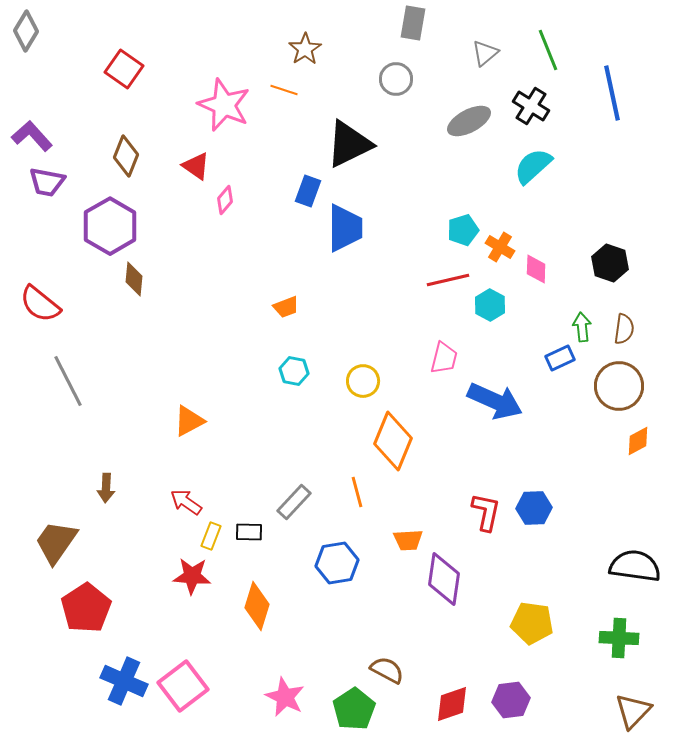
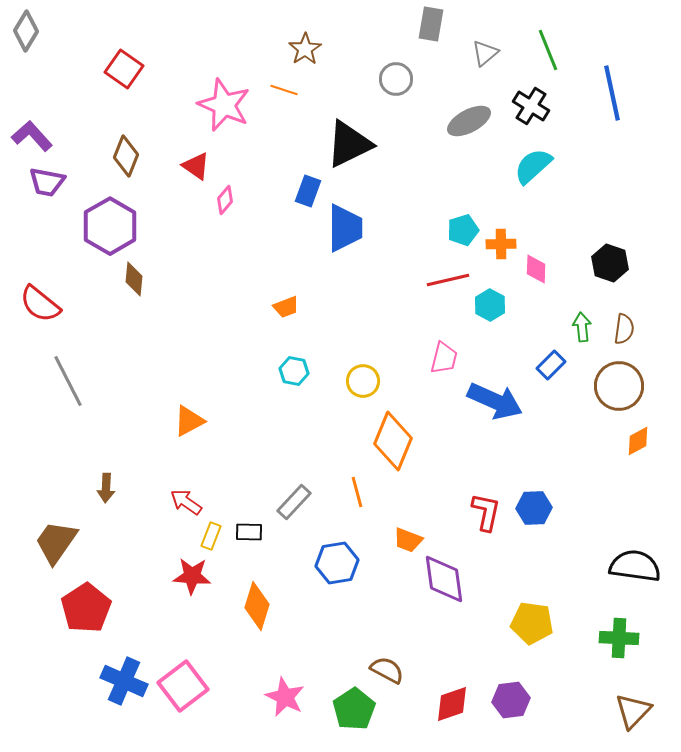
gray rectangle at (413, 23): moved 18 px right, 1 px down
orange cross at (500, 247): moved 1 px right, 3 px up; rotated 32 degrees counterclockwise
blue rectangle at (560, 358): moved 9 px left, 7 px down; rotated 20 degrees counterclockwise
orange trapezoid at (408, 540): rotated 24 degrees clockwise
purple diamond at (444, 579): rotated 16 degrees counterclockwise
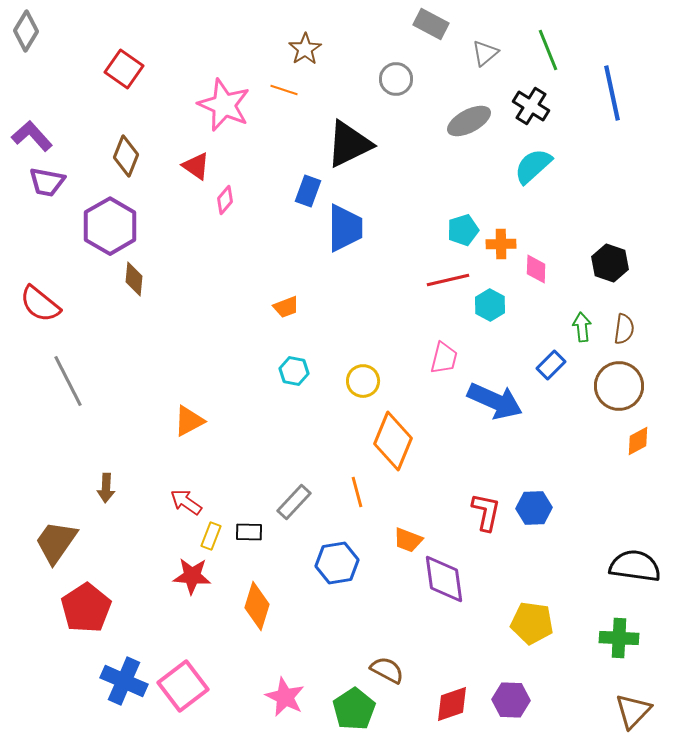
gray rectangle at (431, 24): rotated 72 degrees counterclockwise
purple hexagon at (511, 700): rotated 9 degrees clockwise
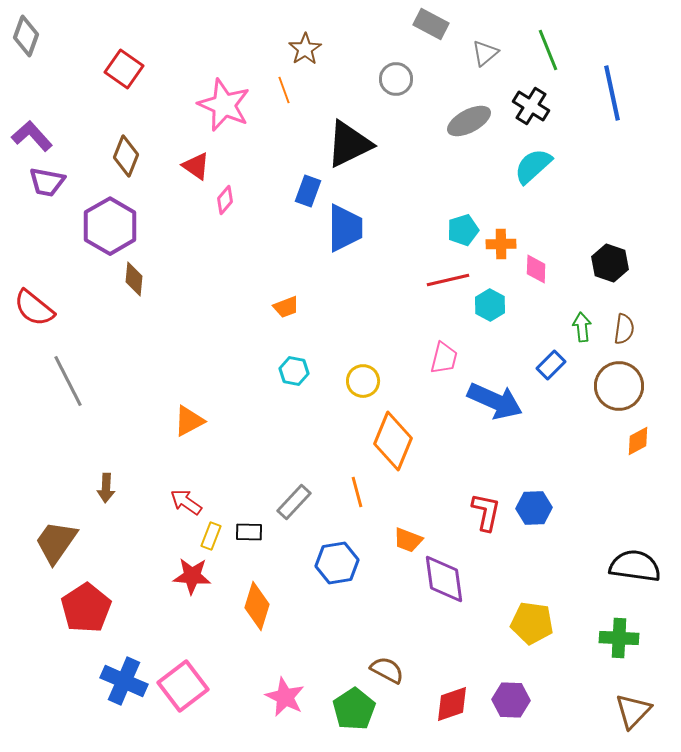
gray diamond at (26, 31): moved 5 px down; rotated 12 degrees counterclockwise
orange line at (284, 90): rotated 52 degrees clockwise
red semicircle at (40, 304): moved 6 px left, 4 px down
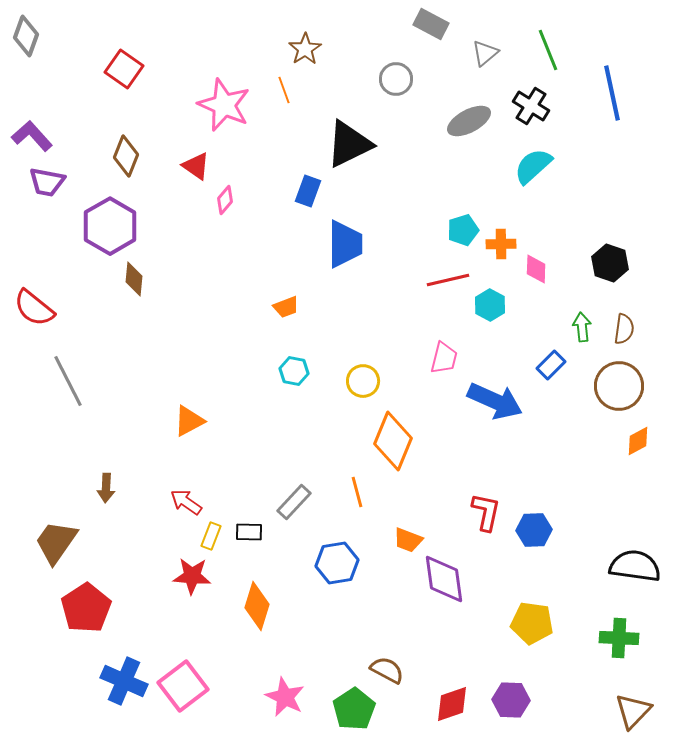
blue trapezoid at (345, 228): moved 16 px down
blue hexagon at (534, 508): moved 22 px down
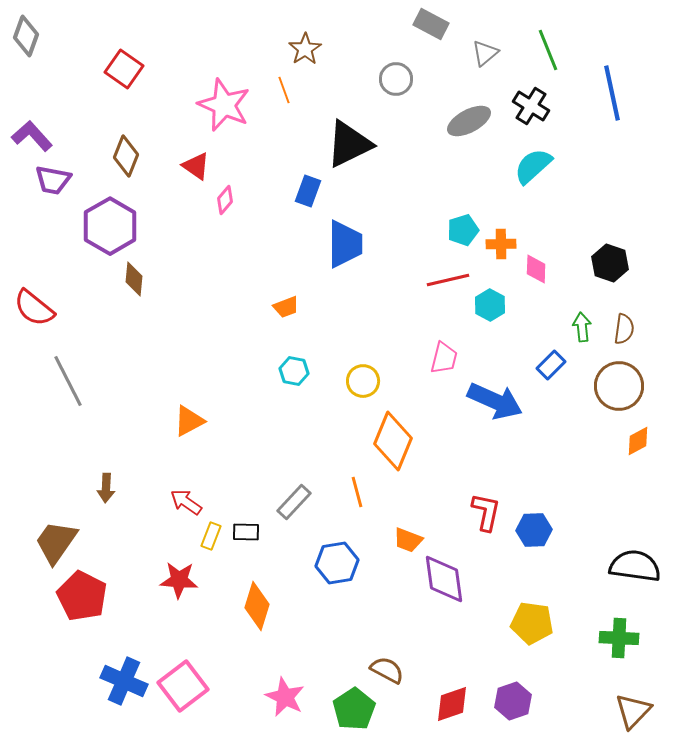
purple trapezoid at (47, 182): moved 6 px right, 2 px up
black rectangle at (249, 532): moved 3 px left
red star at (192, 576): moved 13 px left, 4 px down
red pentagon at (86, 608): moved 4 px left, 12 px up; rotated 12 degrees counterclockwise
purple hexagon at (511, 700): moved 2 px right, 1 px down; rotated 21 degrees counterclockwise
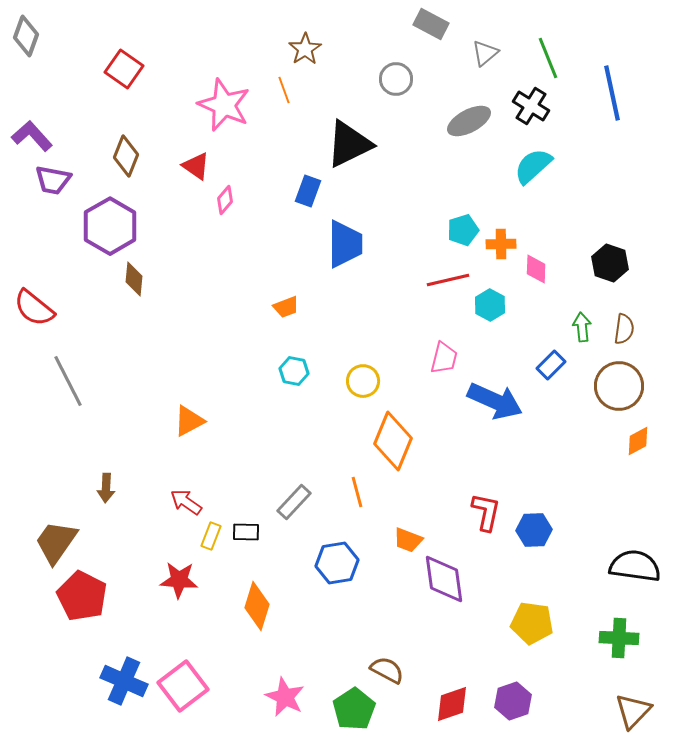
green line at (548, 50): moved 8 px down
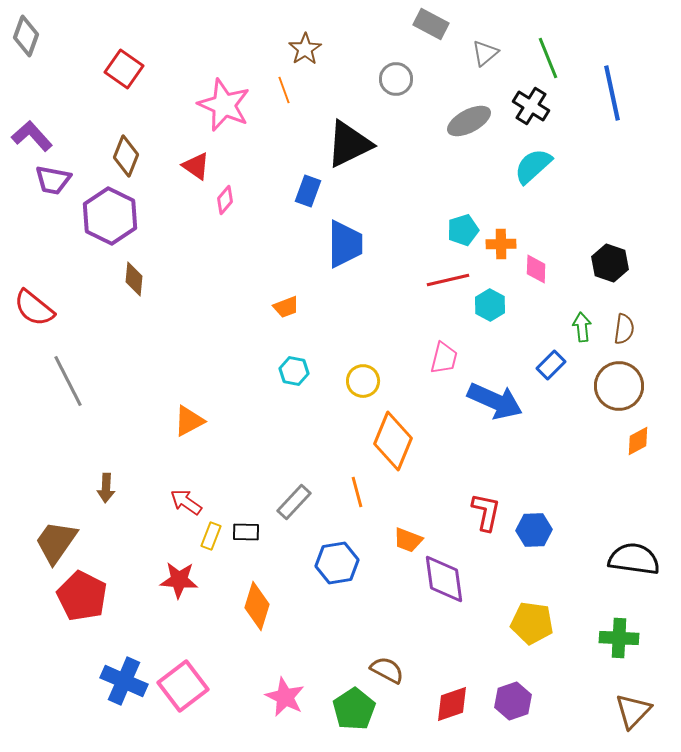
purple hexagon at (110, 226): moved 10 px up; rotated 4 degrees counterclockwise
black semicircle at (635, 566): moved 1 px left, 7 px up
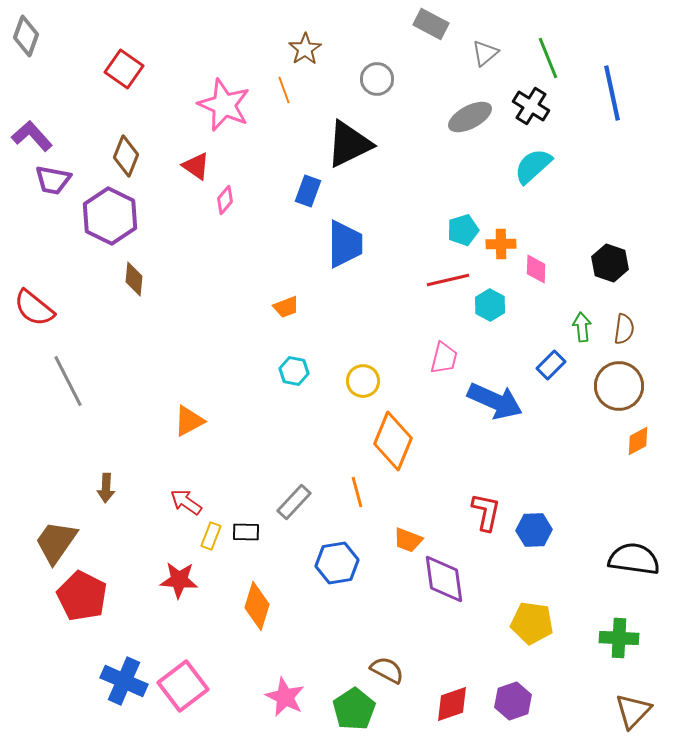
gray circle at (396, 79): moved 19 px left
gray ellipse at (469, 121): moved 1 px right, 4 px up
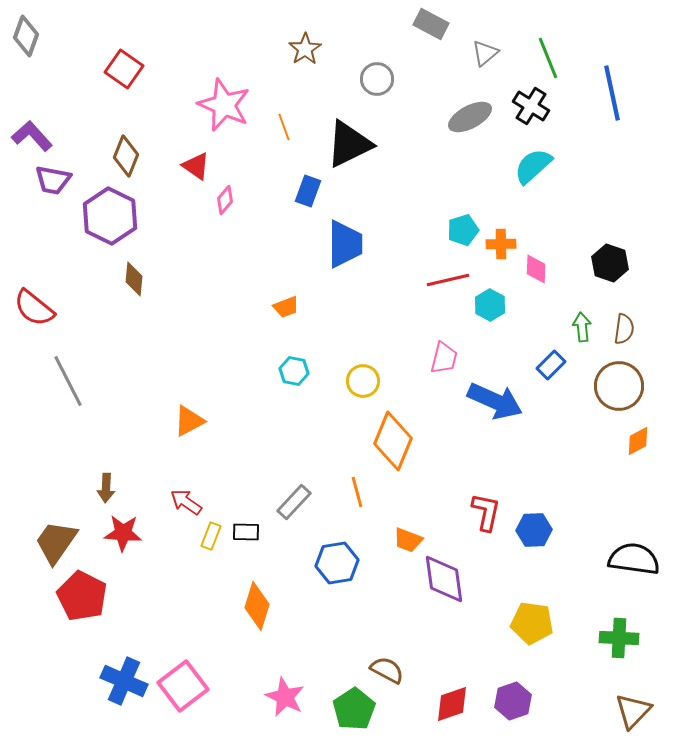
orange line at (284, 90): moved 37 px down
red star at (179, 580): moved 56 px left, 47 px up
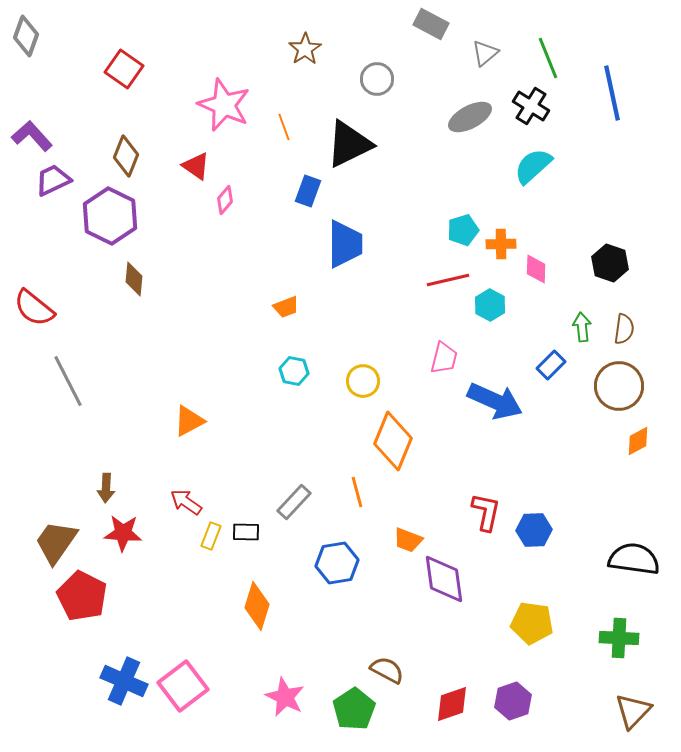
purple trapezoid at (53, 180): rotated 144 degrees clockwise
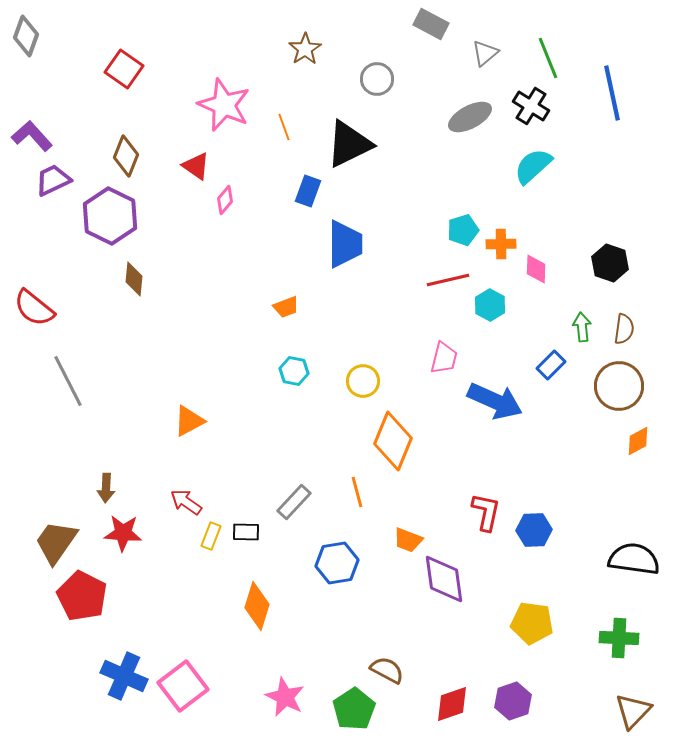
blue cross at (124, 681): moved 5 px up
